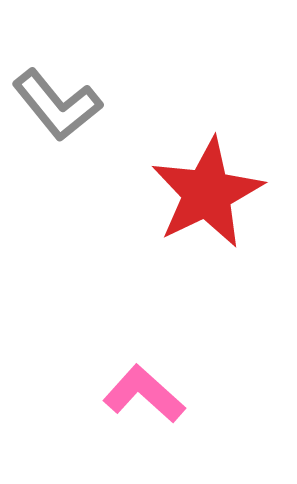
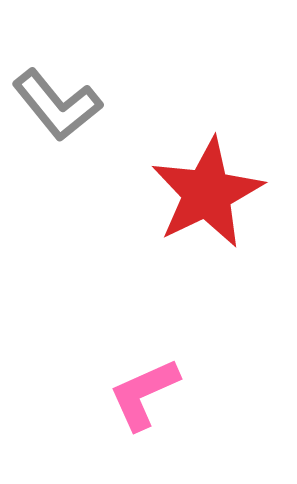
pink L-shape: rotated 66 degrees counterclockwise
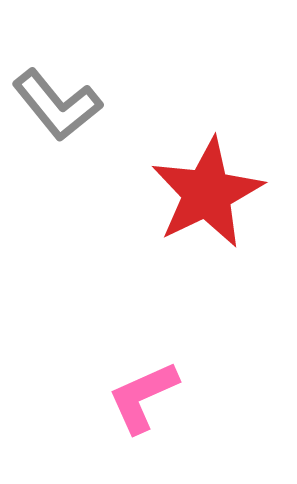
pink L-shape: moved 1 px left, 3 px down
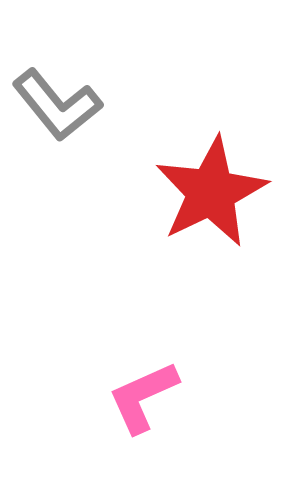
red star: moved 4 px right, 1 px up
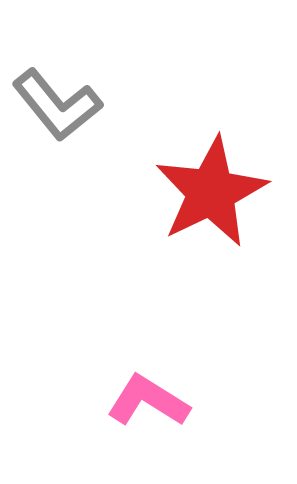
pink L-shape: moved 5 px right, 4 px down; rotated 56 degrees clockwise
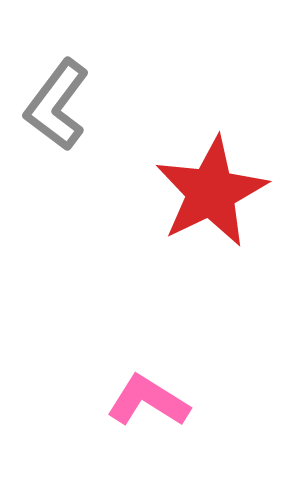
gray L-shape: rotated 76 degrees clockwise
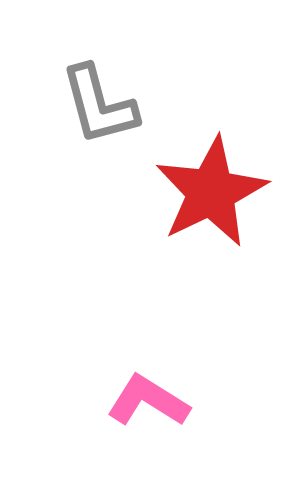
gray L-shape: moved 42 px right; rotated 52 degrees counterclockwise
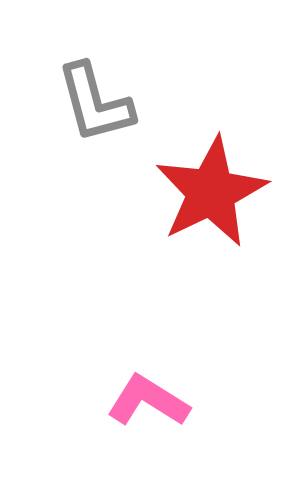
gray L-shape: moved 4 px left, 2 px up
